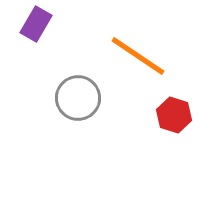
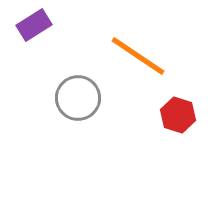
purple rectangle: moved 2 px left, 1 px down; rotated 28 degrees clockwise
red hexagon: moved 4 px right
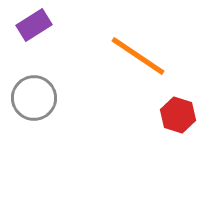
gray circle: moved 44 px left
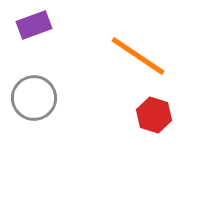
purple rectangle: rotated 12 degrees clockwise
red hexagon: moved 24 px left
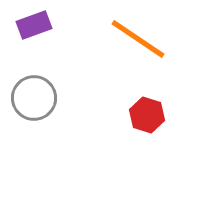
orange line: moved 17 px up
red hexagon: moved 7 px left
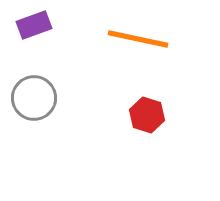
orange line: rotated 22 degrees counterclockwise
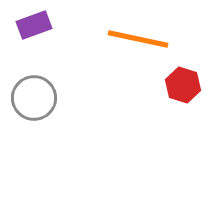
red hexagon: moved 36 px right, 30 px up
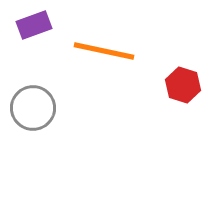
orange line: moved 34 px left, 12 px down
gray circle: moved 1 px left, 10 px down
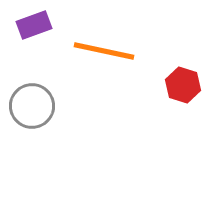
gray circle: moved 1 px left, 2 px up
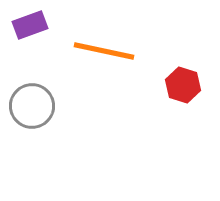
purple rectangle: moved 4 px left
